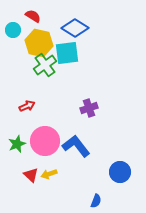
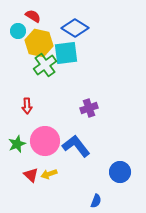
cyan circle: moved 5 px right, 1 px down
cyan square: moved 1 px left
red arrow: rotated 112 degrees clockwise
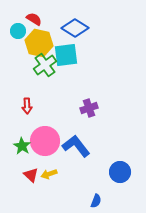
red semicircle: moved 1 px right, 3 px down
cyan square: moved 2 px down
green star: moved 5 px right, 2 px down; rotated 18 degrees counterclockwise
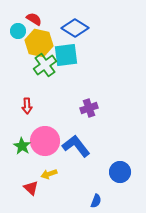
red triangle: moved 13 px down
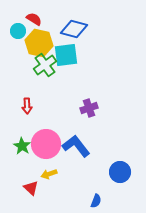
blue diamond: moved 1 px left, 1 px down; rotated 16 degrees counterclockwise
pink circle: moved 1 px right, 3 px down
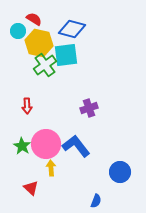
blue diamond: moved 2 px left
yellow arrow: moved 2 px right, 6 px up; rotated 105 degrees clockwise
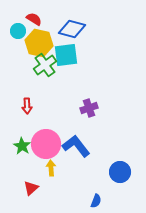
red triangle: rotated 35 degrees clockwise
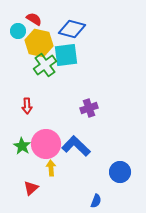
blue L-shape: rotated 8 degrees counterclockwise
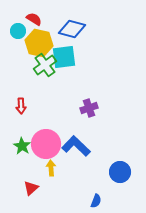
cyan square: moved 2 px left, 2 px down
red arrow: moved 6 px left
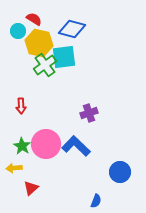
purple cross: moved 5 px down
yellow arrow: moved 37 px left; rotated 91 degrees counterclockwise
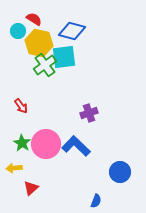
blue diamond: moved 2 px down
red arrow: rotated 35 degrees counterclockwise
green star: moved 3 px up
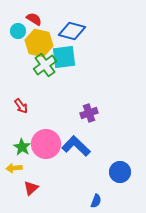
green star: moved 4 px down
